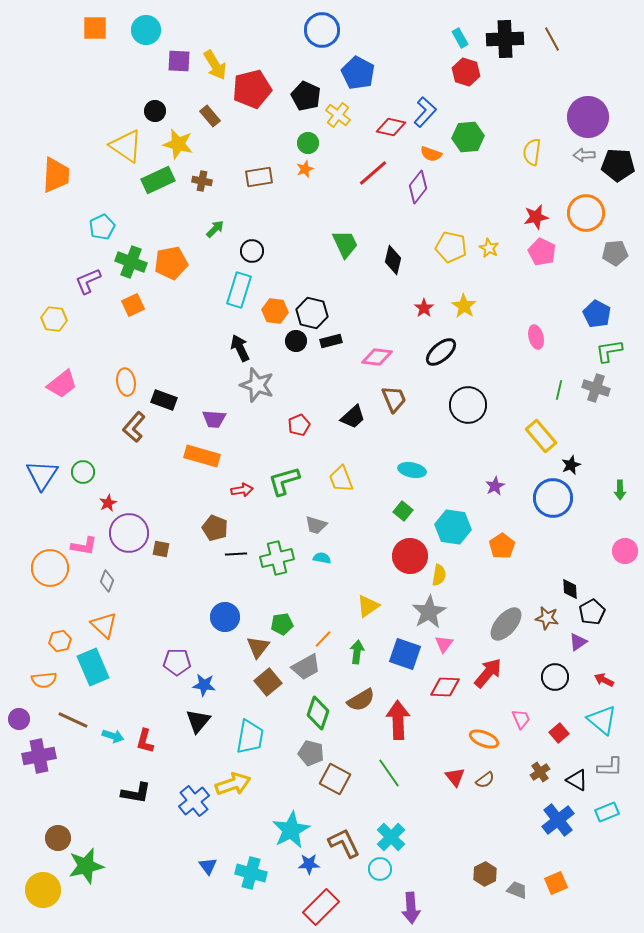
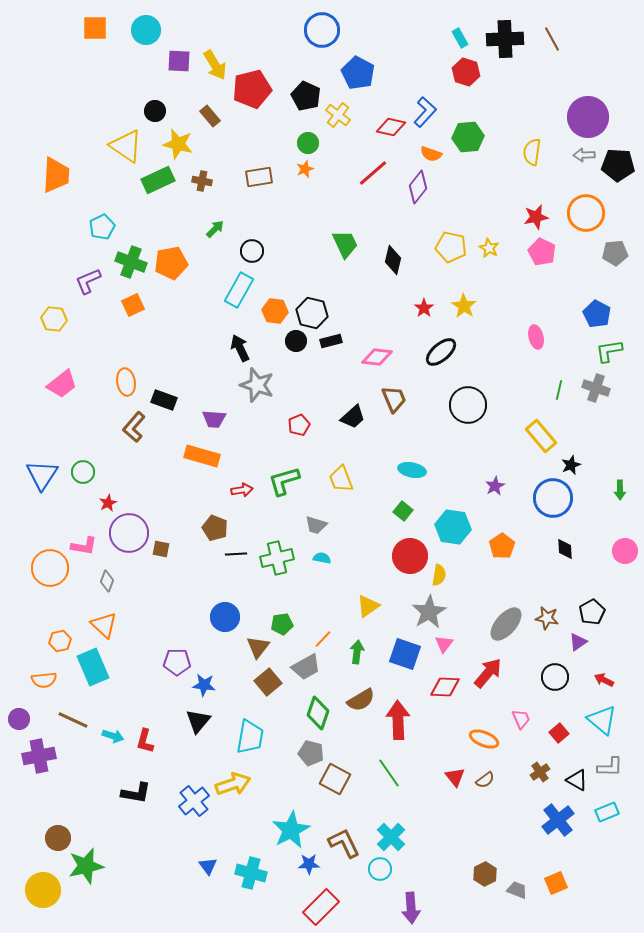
cyan rectangle at (239, 290): rotated 12 degrees clockwise
black diamond at (570, 589): moved 5 px left, 40 px up
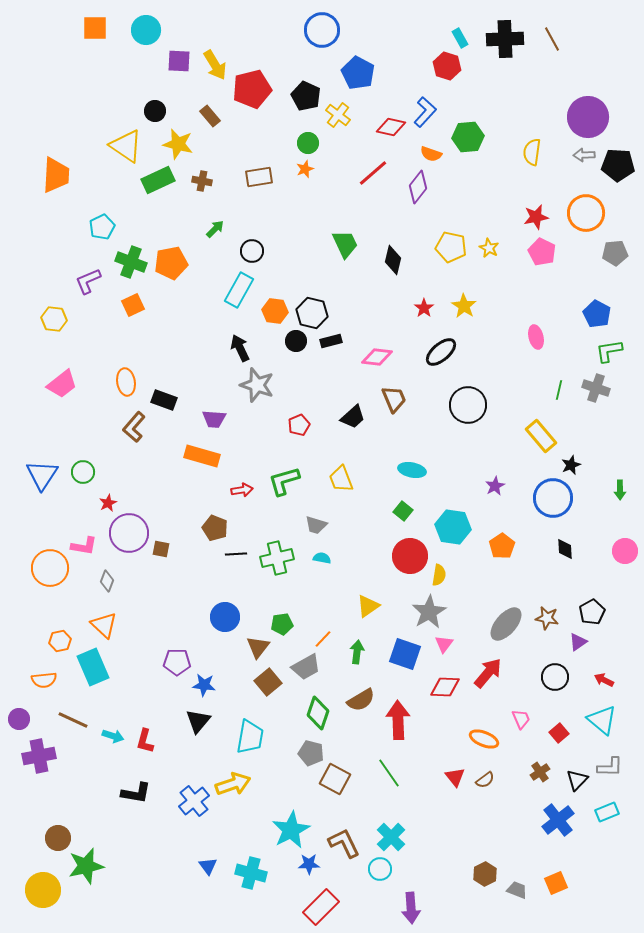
red hexagon at (466, 72): moved 19 px left, 6 px up
black triangle at (577, 780): rotated 45 degrees clockwise
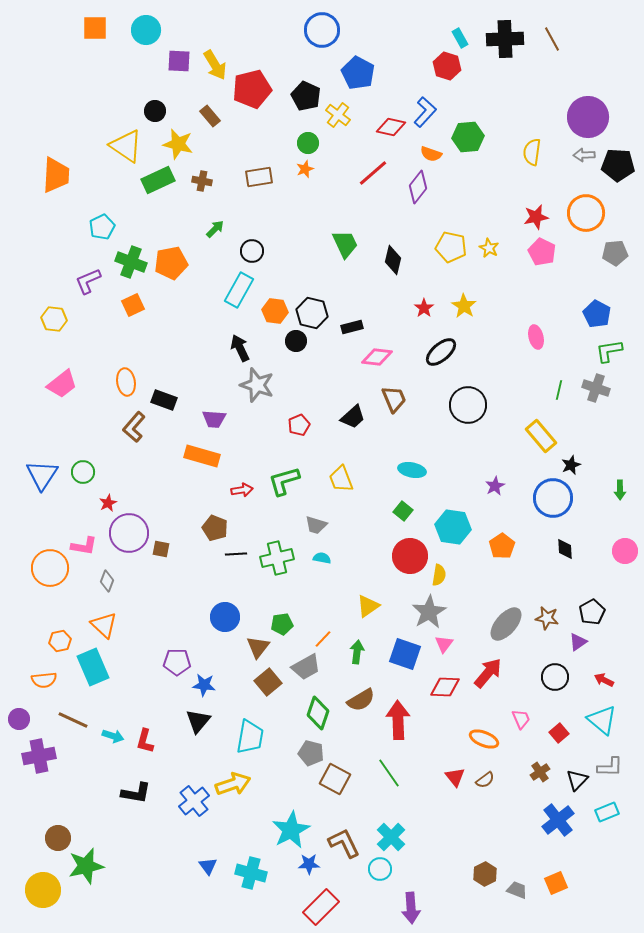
black rectangle at (331, 341): moved 21 px right, 14 px up
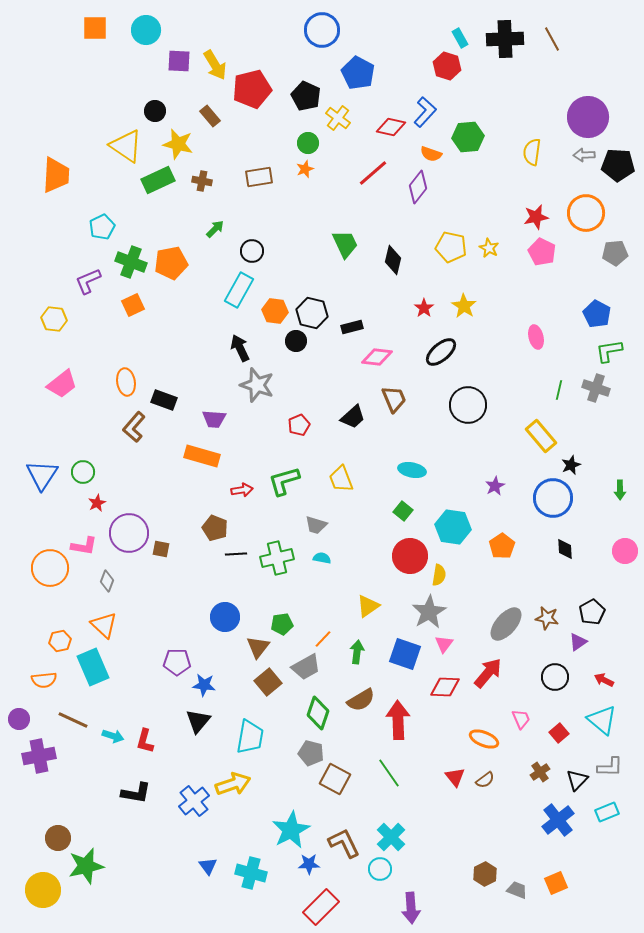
yellow cross at (338, 115): moved 3 px down
red star at (108, 503): moved 11 px left
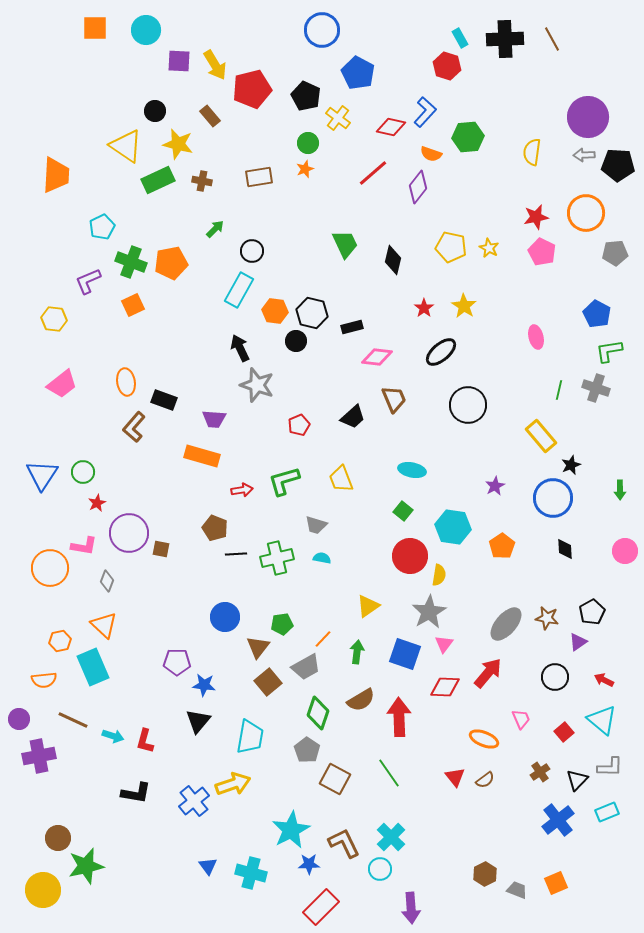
red arrow at (398, 720): moved 1 px right, 3 px up
red square at (559, 733): moved 5 px right, 1 px up
gray pentagon at (311, 753): moved 4 px left, 3 px up; rotated 20 degrees clockwise
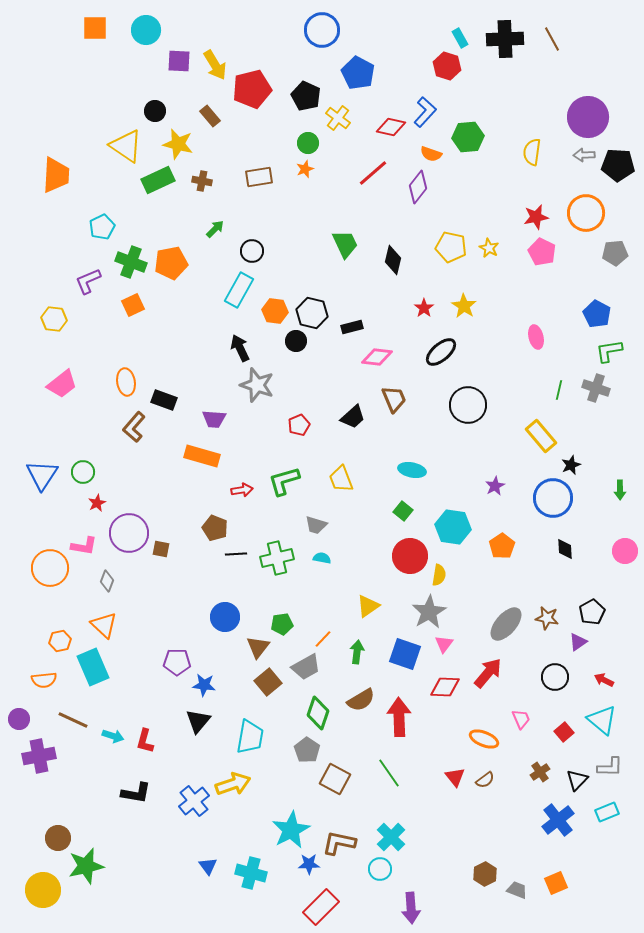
brown L-shape at (344, 843): moved 5 px left; rotated 52 degrees counterclockwise
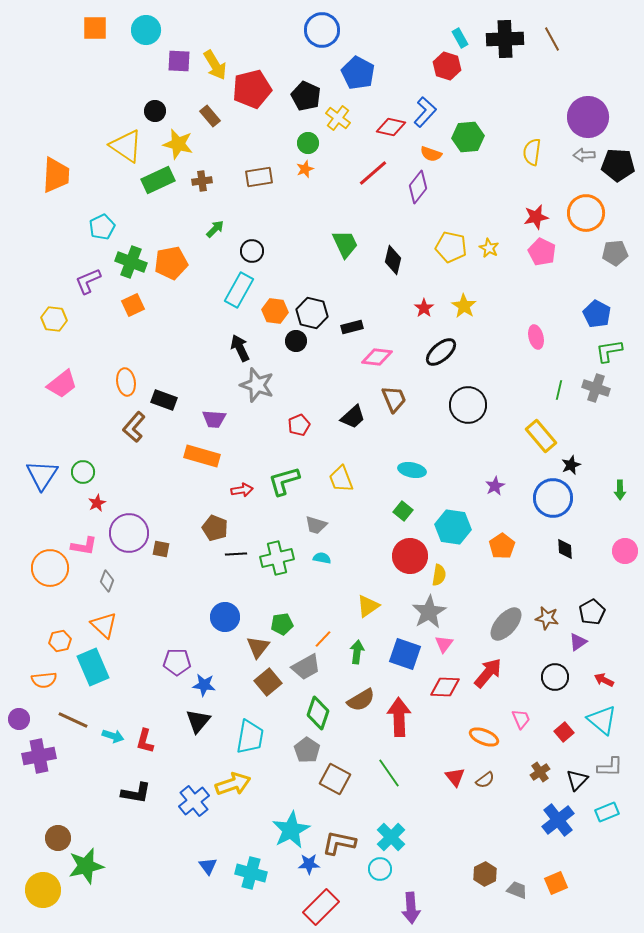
brown cross at (202, 181): rotated 18 degrees counterclockwise
orange ellipse at (484, 739): moved 2 px up
